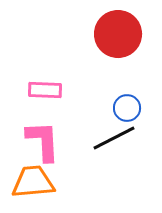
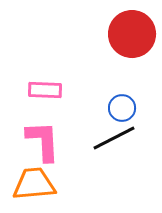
red circle: moved 14 px right
blue circle: moved 5 px left
orange trapezoid: moved 1 px right, 2 px down
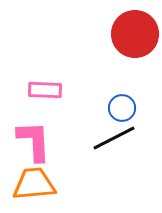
red circle: moved 3 px right
pink L-shape: moved 9 px left
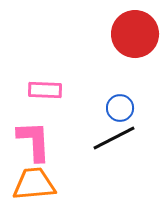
blue circle: moved 2 px left
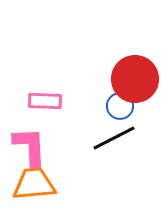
red circle: moved 45 px down
pink rectangle: moved 11 px down
blue circle: moved 2 px up
pink L-shape: moved 4 px left, 6 px down
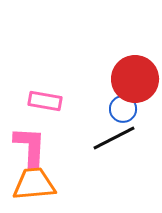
pink rectangle: rotated 8 degrees clockwise
blue circle: moved 3 px right, 3 px down
pink L-shape: rotated 6 degrees clockwise
